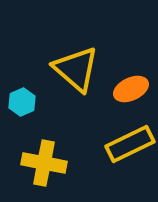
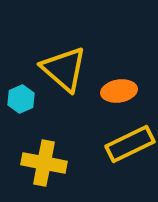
yellow triangle: moved 12 px left
orange ellipse: moved 12 px left, 2 px down; rotated 16 degrees clockwise
cyan hexagon: moved 1 px left, 3 px up
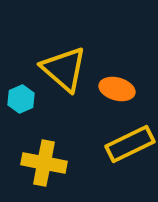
orange ellipse: moved 2 px left, 2 px up; rotated 24 degrees clockwise
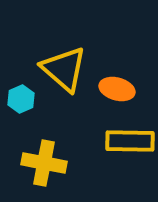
yellow rectangle: moved 3 px up; rotated 27 degrees clockwise
